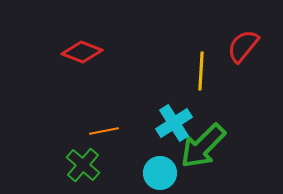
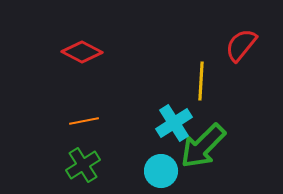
red semicircle: moved 2 px left, 1 px up
red diamond: rotated 6 degrees clockwise
yellow line: moved 10 px down
orange line: moved 20 px left, 10 px up
green cross: rotated 16 degrees clockwise
cyan circle: moved 1 px right, 2 px up
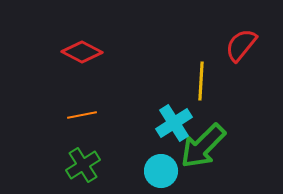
orange line: moved 2 px left, 6 px up
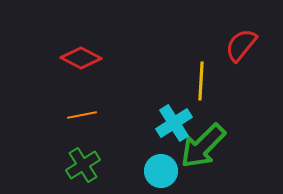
red diamond: moved 1 px left, 6 px down
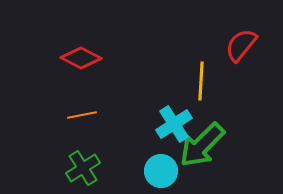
cyan cross: moved 1 px down
green arrow: moved 1 px left, 1 px up
green cross: moved 3 px down
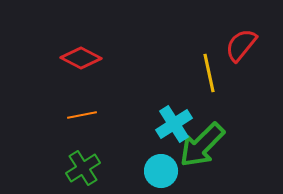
yellow line: moved 8 px right, 8 px up; rotated 15 degrees counterclockwise
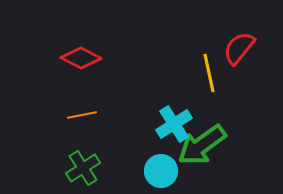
red semicircle: moved 2 px left, 3 px down
green arrow: rotated 9 degrees clockwise
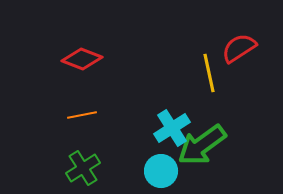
red semicircle: rotated 18 degrees clockwise
red diamond: moved 1 px right, 1 px down; rotated 6 degrees counterclockwise
cyan cross: moved 2 px left, 4 px down
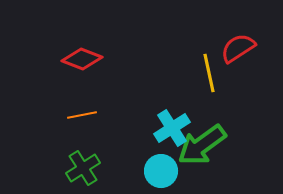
red semicircle: moved 1 px left
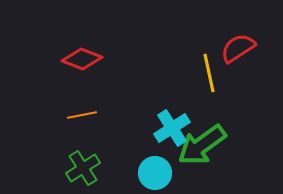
cyan circle: moved 6 px left, 2 px down
